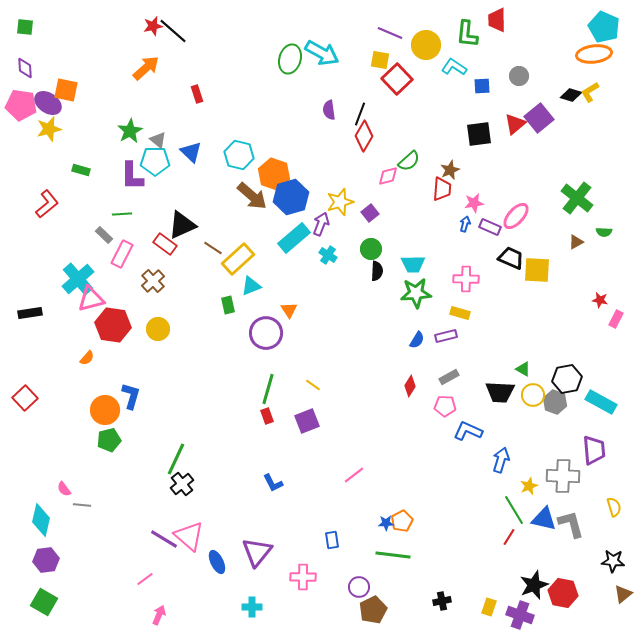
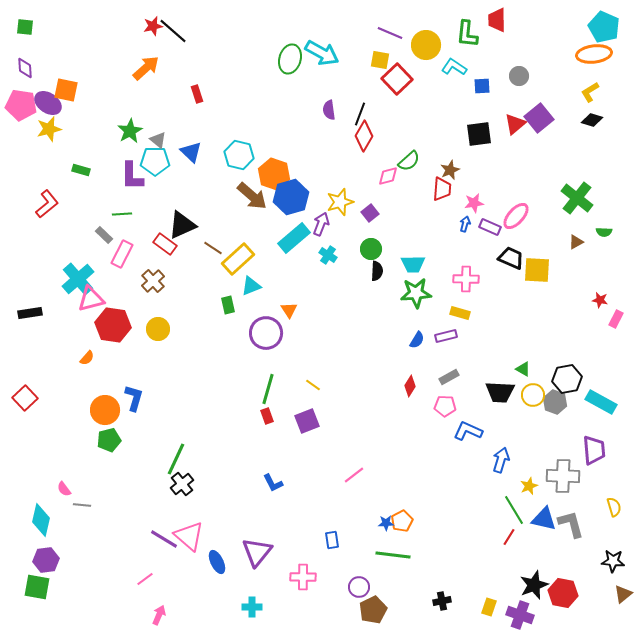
black diamond at (571, 95): moved 21 px right, 25 px down
blue L-shape at (131, 396): moved 3 px right, 2 px down
green square at (44, 602): moved 7 px left, 15 px up; rotated 20 degrees counterclockwise
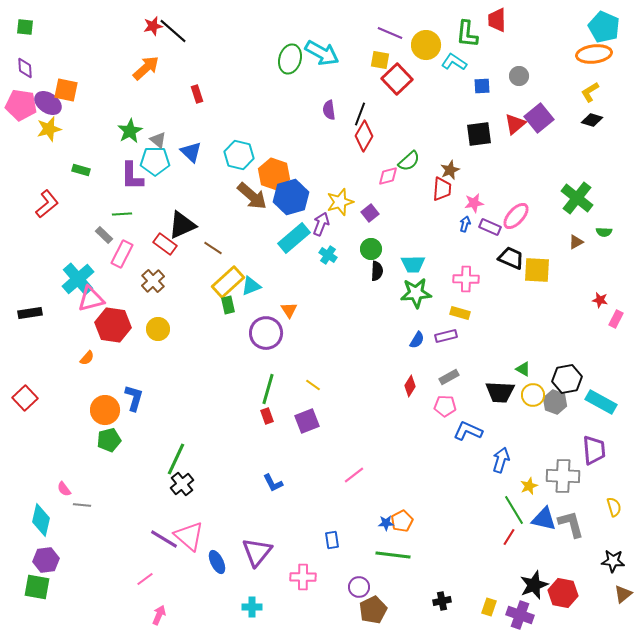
cyan L-shape at (454, 67): moved 5 px up
yellow rectangle at (238, 259): moved 10 px left, 23 px down
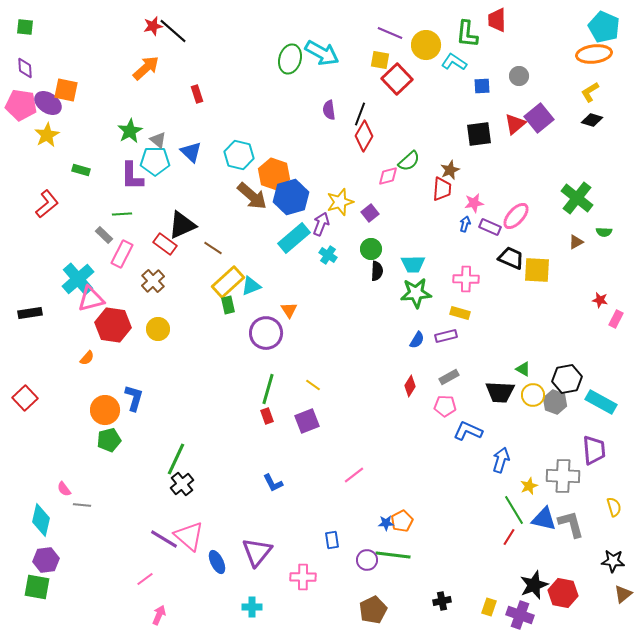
yellow star at (49, 129): moved 2 px left, 6 px down; rotated 15 degrees counterclockwise
purple circle at (359, 587): moved 8 px right, 27 px up
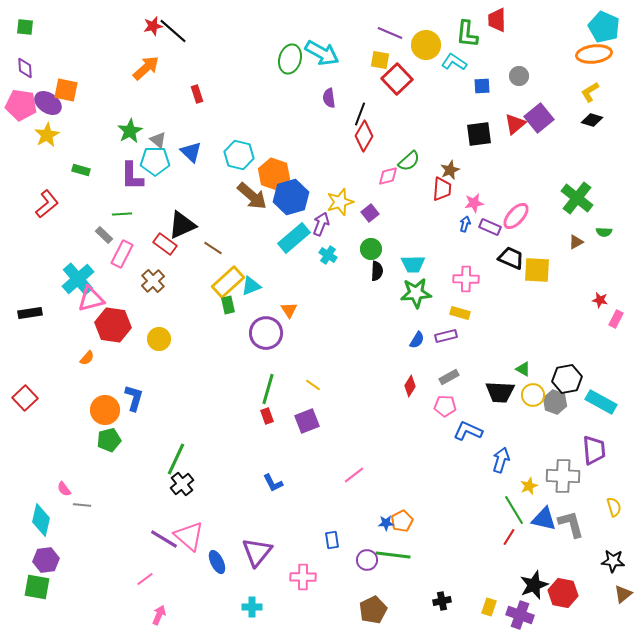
purple semicircle at (329, 110): moved 12 px up
yellow circle at (158, 329): moved 1 px right, 10 px down
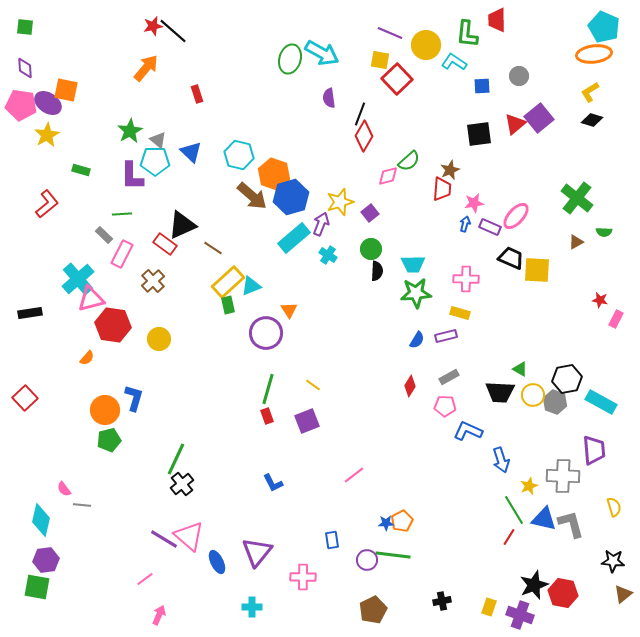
orange arrow at (146, 68): rotated 8 degrees counterclockwise
green triangle at (523, 369): moved 3 px left
blue arrow at (501, 460): rotated 145 degrees clockwise
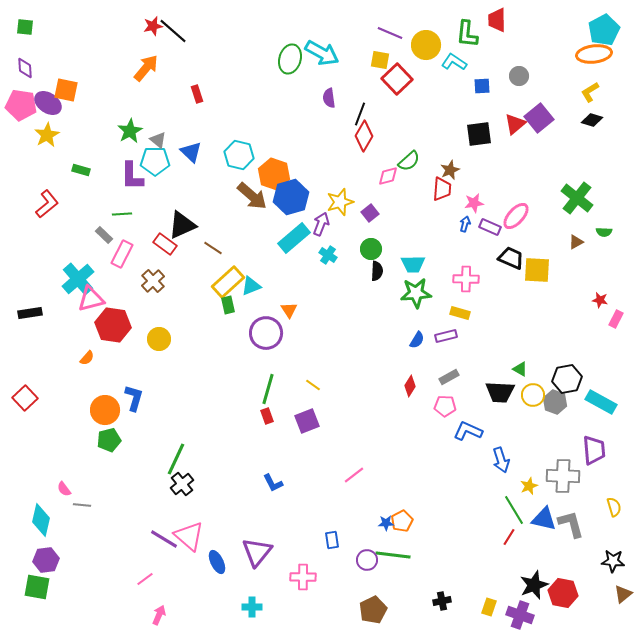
cyan pentagon at (604, 27): moved 3 px down; rotated 20 degrees clockwise
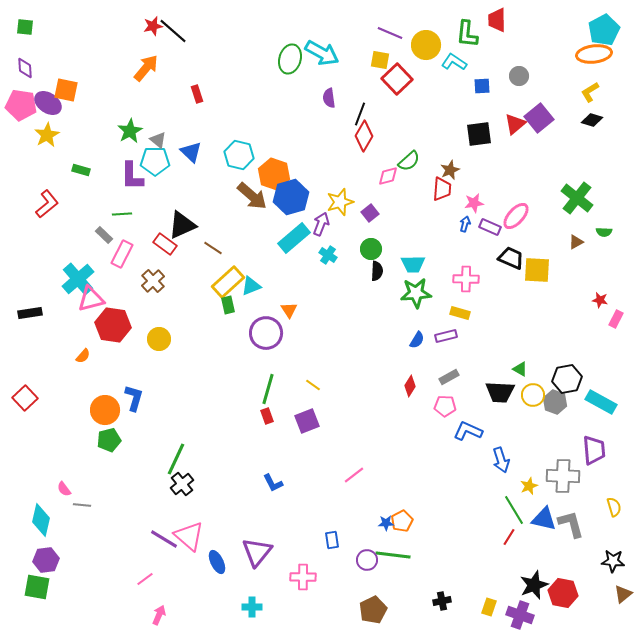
orange semicircle at (87, 358): moved 4 px left, 2 px up
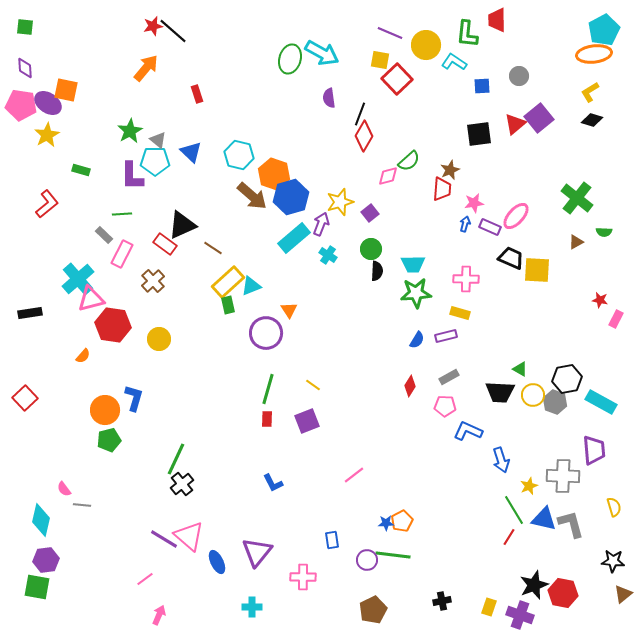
red rectangle at (267, 416): moved 3 px down; rotated 21 degrees clockwise
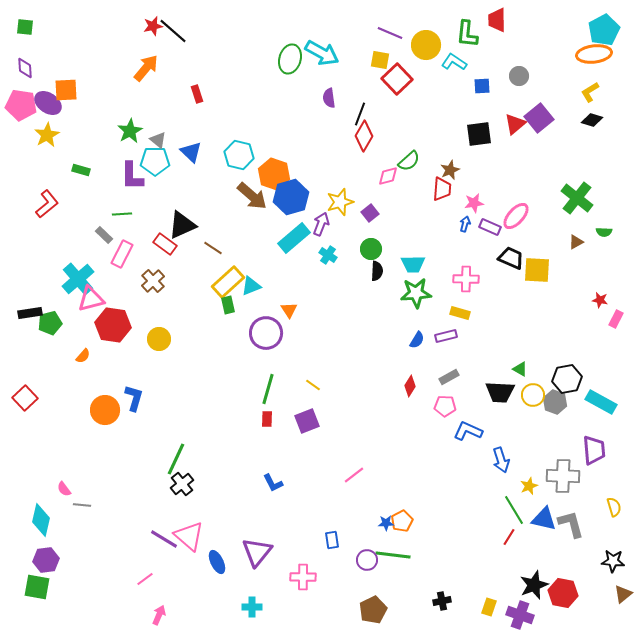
orange square at (66, 90): rotated 15 degrees counterclockwise
green pentagon at (109, 440): moved 59 px left, 117 px up
